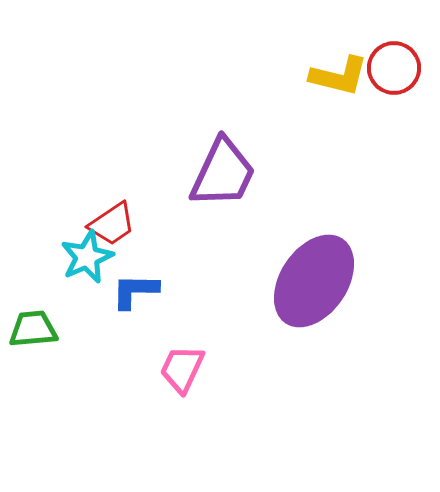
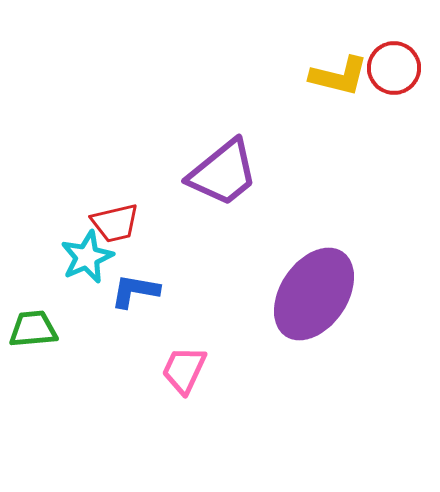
purple trapezoid: rotated 26 degrees clockwise
red trapezoid: moved 3 px right, 1 px up; rotated 21 degrees clockwise
purple ellipse: moved 13 px down
blue L-shape: rotated 9 degrees clockwise
pink trapezoid: moved 2 px right, 1 px down
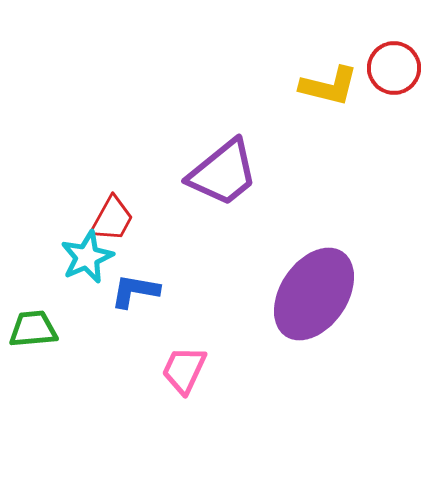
yellow L-shape: moved 10 px left, 10 px down
red trapezoid: moved 3 px left, 4 px up; rotated 48 degrees counterclockwise
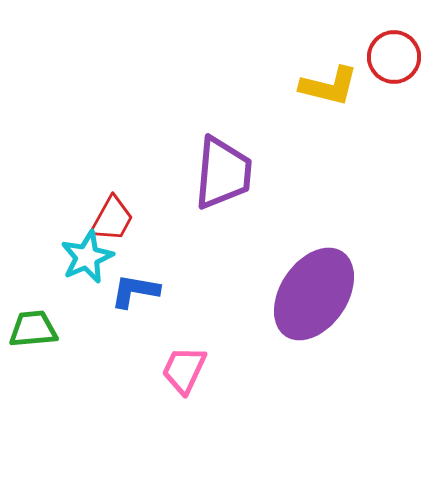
red circle: moved 11 px up
purple trapezoid: rotated 46 degrees counterclockwise
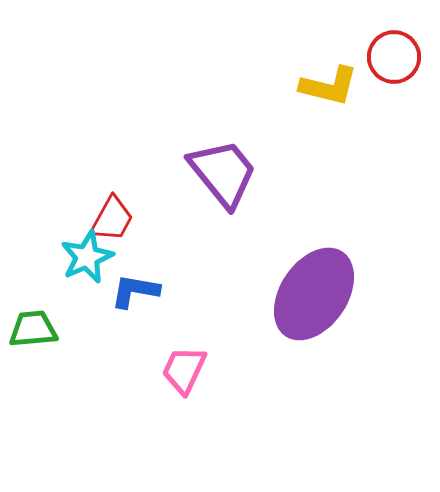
purple trapezoid: rotated 44 degrees counterclockwise
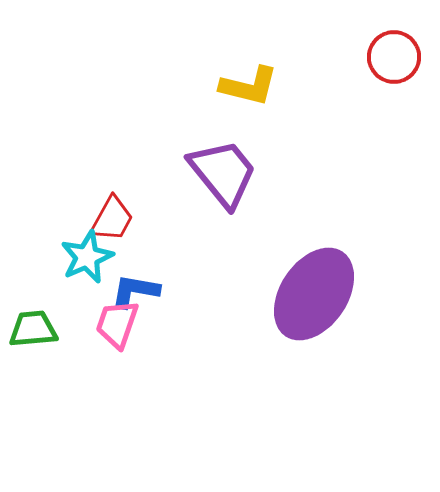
yellow L-shape: moved 80 px left
pink trapezoid: moved 67 px left, 46 px up; rotated 6 degrees counterclockwise
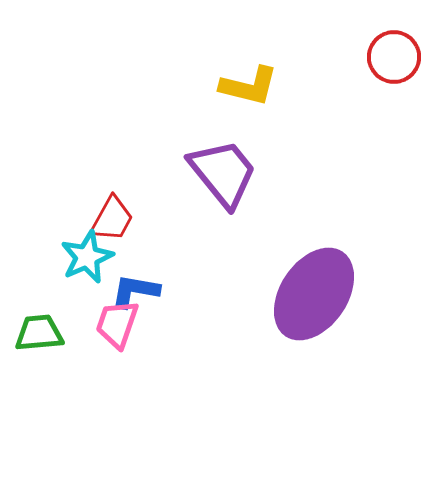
green trapezoid: moved 6 px right, 4 px down
